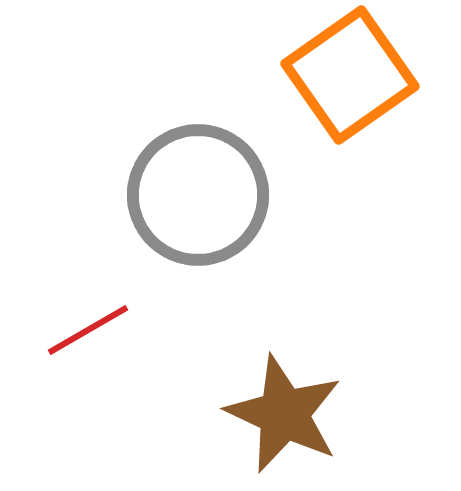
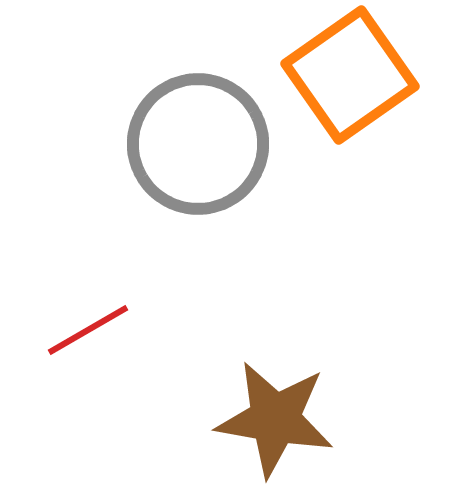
gray circle: moved 51 px up
brown star: moved 9 px left, 5 px down; rotated 15 degrees counterclockwise
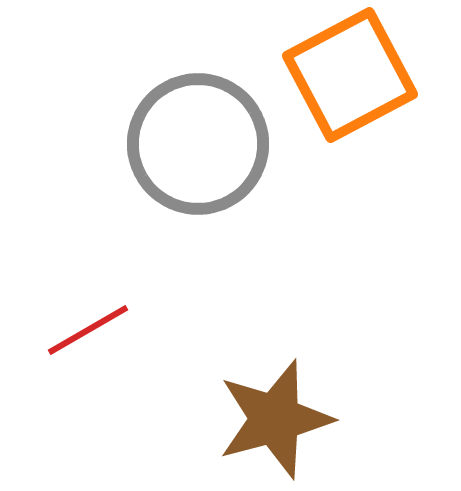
orange square: rotated 7 degrees clockwise
brown star: rotated 25 degrees counterclockwise
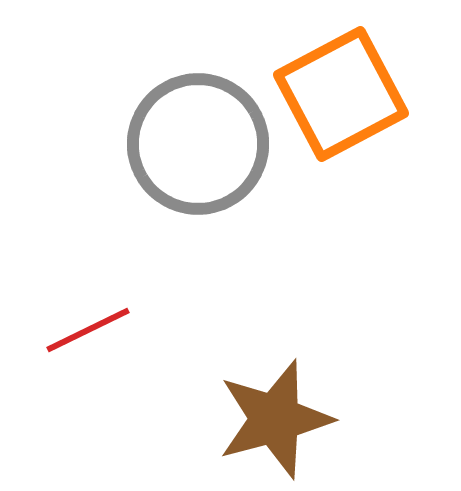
orange square: moved 9 px left, 19 px down
red line: rotated 4 degrees clockwise
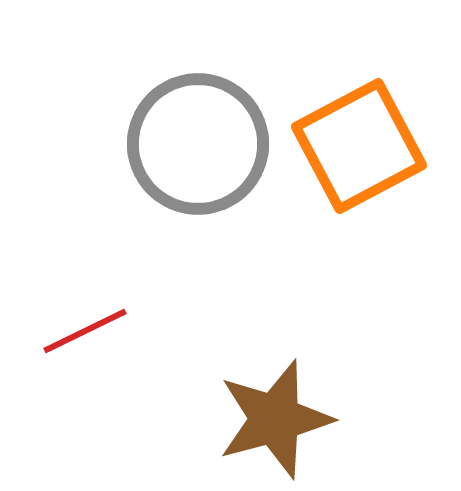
orange square: moved 18 px right, 52 px down
red line: moved 3 px left, 1 px down
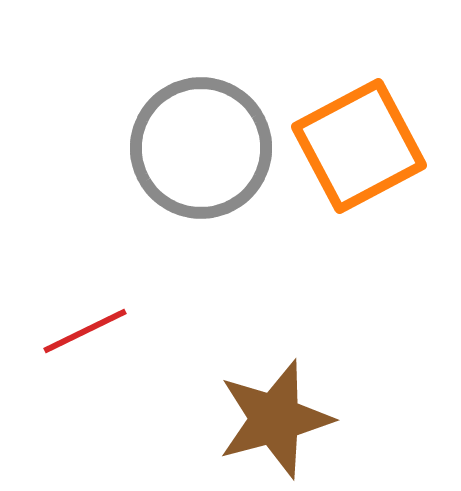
gray circle: moved 3 px right, 4 px down
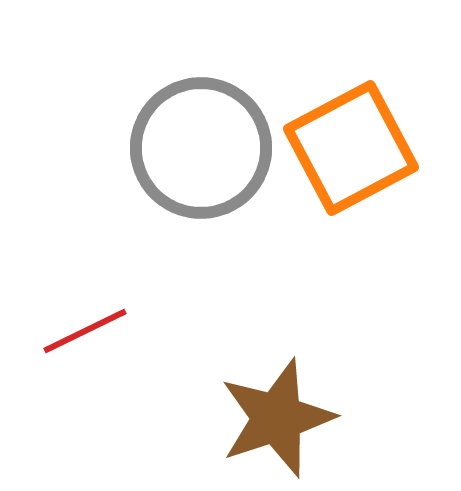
orange square: moved 8 px left, 2 px down
brown star: moved 2 px right, 1 px up; rotated 3 degrees counterclockwise
